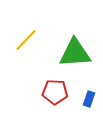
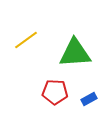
yellow line: rotated 10 degrees clockwise
blue rectangle: rotated 42 degrees clockwise
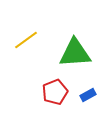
red pentagon: rotated 25 degrees counterclockwise
blue rectangle: moved 1 px left, 4 px up
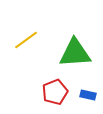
blue rectangle: rotated 42 degrees clockwise
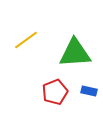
blue rectangle: moved 1 px right, 4 px up
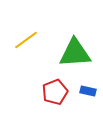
blue rectangle: moved 1 px left
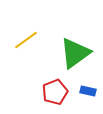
green triangle: rotated 32 degrees counterclockwise
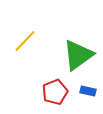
yellow line: moved 1 px left, 1 px down; rotated 10 degrees counterclockwise
green triangle: moved 3 px right, 2 px down
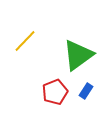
blue rectangle: moved 2 px left; rotated 70 degrees counterclockwise
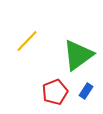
yellow line: moved 2 px right
